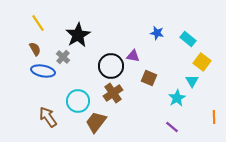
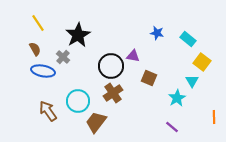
brown arrow: moved 6 px up
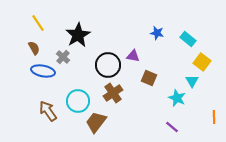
brown semicircle: moved 1 px left, 1 px up
black circle: moved 3 px left, 1 px up
cyan star: rotated 18 degrees counterclockwise
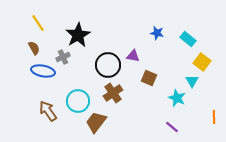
gray cross: rotated 24 degrees clockwise
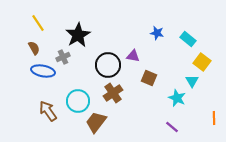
orange line: moved 1 px down
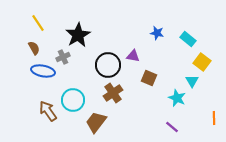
cyan circle: moved 5 px left, 1 px up
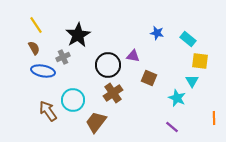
yellow line: moved 2 px left, 2 px down
yellow square: moved 2 px left, 1 px up; rotated 30 degrees counterclockwise
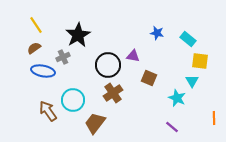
brown semicircle: rotated 96 degrees counterclockwise
brown trapezoid: moved 1 px left, 1 px down
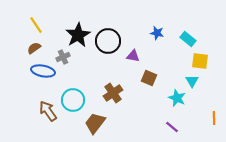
black circle: moved 24 px up
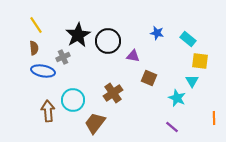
brown semicircle: rotated 120 degrees clockwise
brown arrow: rotated 30 degrees clockwise
